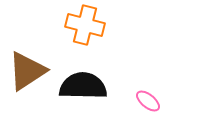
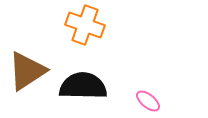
orange cross: rotated 6 degrees clockwise
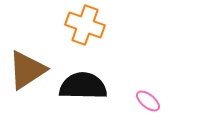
brown triangle: moved 1 px up
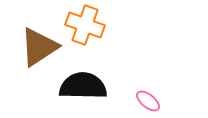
brown triangle: moved 12 px right, 23 px up
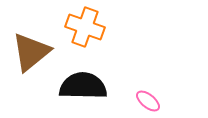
orange cross: moved 2 px down
brown triangle: moved 8 px left, 5 px down; rotated 6 degrees counterclockwise
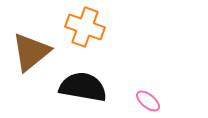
black semicircle: moved 1 px down; rotated 9 degrees clockwise
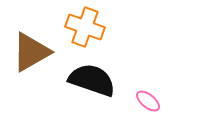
brown triangle: rotated 9 degrees clockwise
black semicircle: moved 9 px right, 7 px up; rotated 9 degrees clockwise
